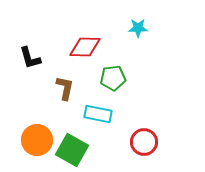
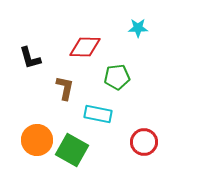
green pentagon: moved 4 px right, 1 px up
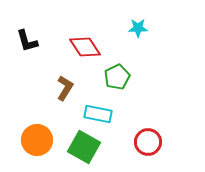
red diamond: rotated 56 degrees clockwise
black L-shape: moved 3 px left, 17 px up
green pentagon: rotated 20 degrees counterclockwise
brown L-shape: rotated 20 degrees clockwise
red circle: moved 4 px right
green square: moved 12 px right, 3 px up
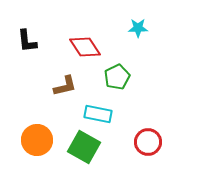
black L-shape: rotated 10 degrees clockwise
brown L-shape: moved 2 px up; rotated 45 degrees clockwise
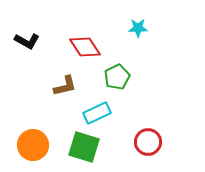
black L-shape: rotated 55 degrees counterclockwise
cyan rectangle: moved 1 px left, 1 px up; rotated 36 degrees counterclockwise
orange circle: moved 4 px left, 5 px down
green square: rotated 12 degrees counterclockwise
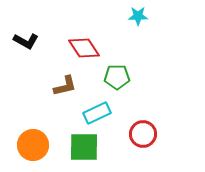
cyan star: moved 12 px up
black L-shape: moved 1 px left
red diamond: moved 1 px left, 1 px down
green pentagon: rotated 25 degrees clockwise
red circle: moved 5 px left, 8 px up
green square: rotated 16 degrees counterclockwise
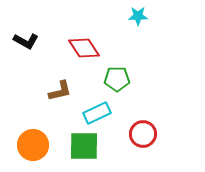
green pentagon: moved 2 px down
brown L-shape: moved 5 px left, 5 px down
green square: moved 1 px up
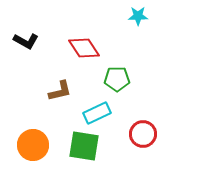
green square: rotated 8 degrees clockwise
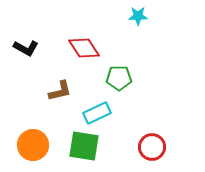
black L-shape: moved 7 px down
green pentagon: moved 2 px right, 1 px up
red circle: moved 9 px right, 13 px down
